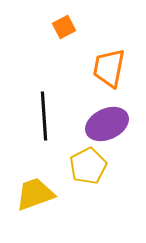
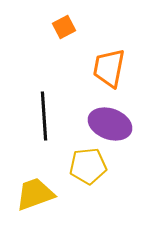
purple ellipse: moved 3 px right; rotated 45 degrees clockwise
yellow pentagon: rotated 21 degrees clockwise
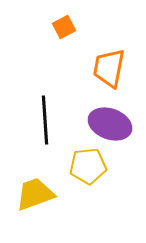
black line: moved 1 px right, 4 px down
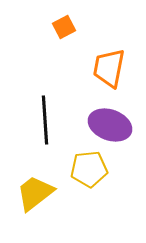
purple ellipse: moved 1 px down
yellow pentagon: moved 1 px right, 3 px down
yellow trapezoid: moved 1 px up; rotated 18 degrees counterclockwise
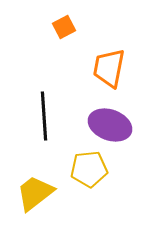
black line: moved 1 px left, 4 px up
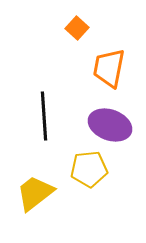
orange square: moved 13 px right, 1 px down; rotated 20 degrees counterclockwise
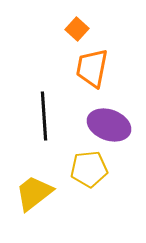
orange square: moved 1 px down
orange trapezoid: moved 17 px left
purple ellipse: moved 1 px left
yellow trapezoid: moved 1 px left
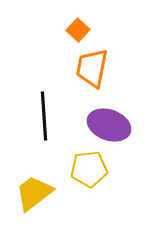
orange square: moved 1 px right, 1 px down
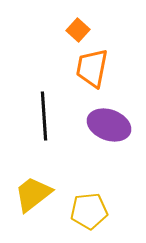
yellow pentagon: moved 42 px down
yellow trapezoid: moved 1 px left, 1 px down
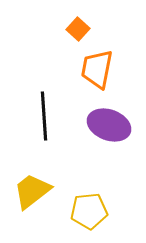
orange square: moved 1 px up
orange trapezoid: moved 5 px right, 1 px down
yellow trapezoid: moved 1 px left, 3 px up
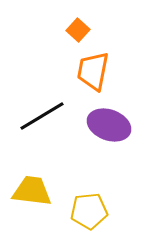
orange square: moved 1 px down
orange trapezoid: moved 4 px left, 2 px down
black line: moved 2 px left; rotated 63 degrees clockwise
yellow trapezoid: rotated 45 degrees clockwise
